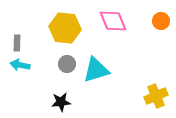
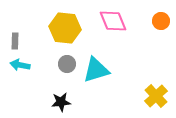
gray rectangle: moved 2 px left, 2 px up
yellow cross: rotated 20 degrees counterclockwise
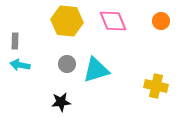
yellow hexagon: moved 2 px right, 7 px up
yellow cross: moved 10 px up; rotated 35 degrees counterclockwise
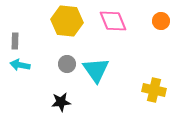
cyan triangle: rotated 48 degrees counterclockwise
yellow cross: moved 2 px left, 4 px down
